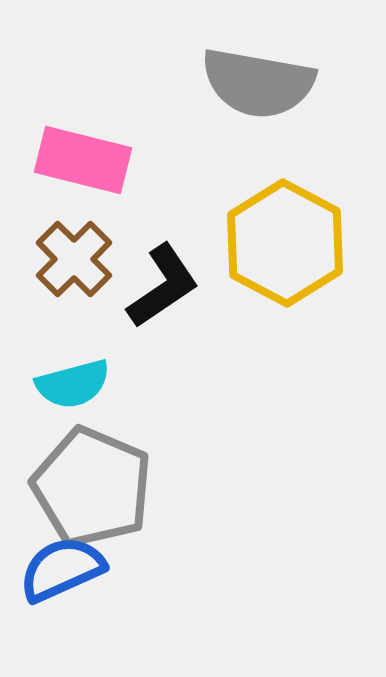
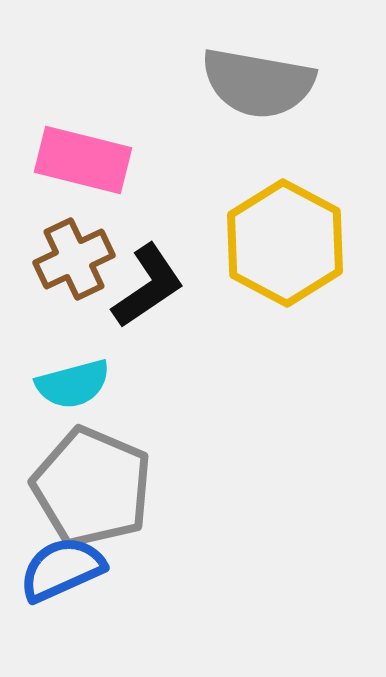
brown cross: rotated 20 degrees clockwise
black L-shape: moved 15 px left
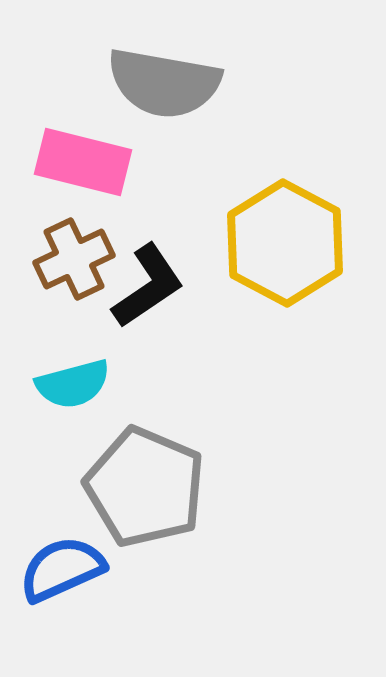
gray semicircle: moved 94 px left
pink rectangle: moved 2 px down
gray pentagon: moved 53 px right
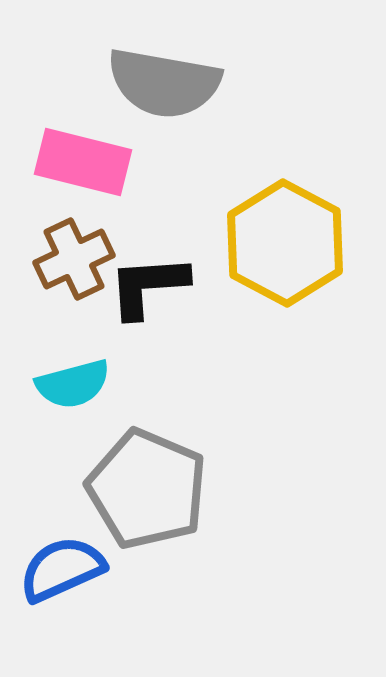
black L-shape: rotated 150 degrees counterclockwise
gray pentagon: moved 2 px right, 2 px down
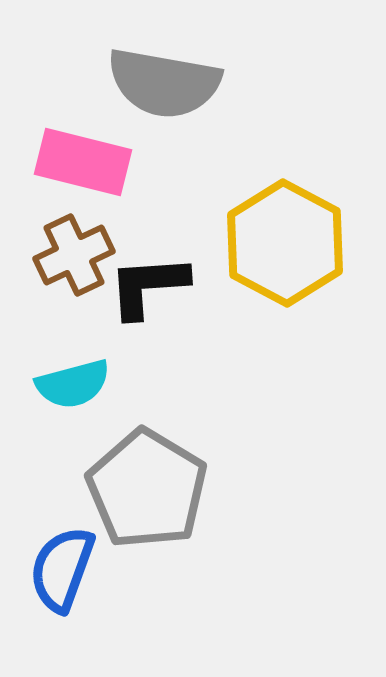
brown cross: moved 4 px up
gray pentagon: rotated 8 degrees clockwise
blue semicircle: rotated 46 degrees counterclockwise
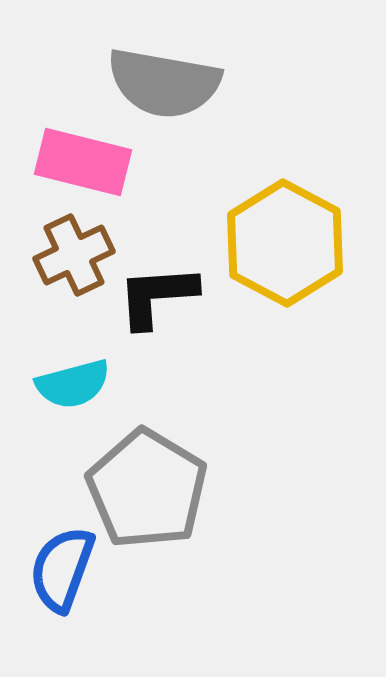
black L-shape: moved 9 px right, 10 px down
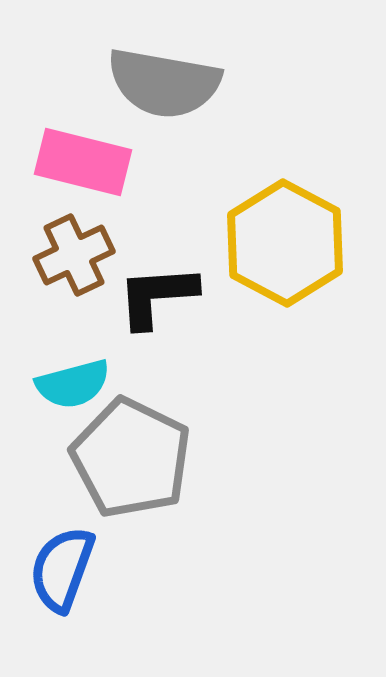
gray pentagon: moved 16 px left, 31 px up; rotated 5 degrees counterclockwise
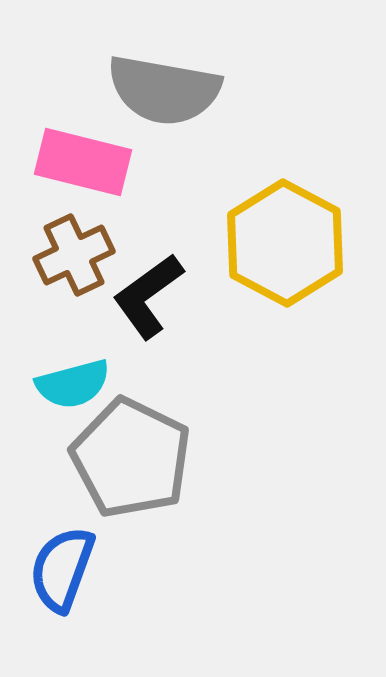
gray semicircle: moved 7 px down
black L-shape: moved 9 px left; rotated 32 degrees counterclockwise
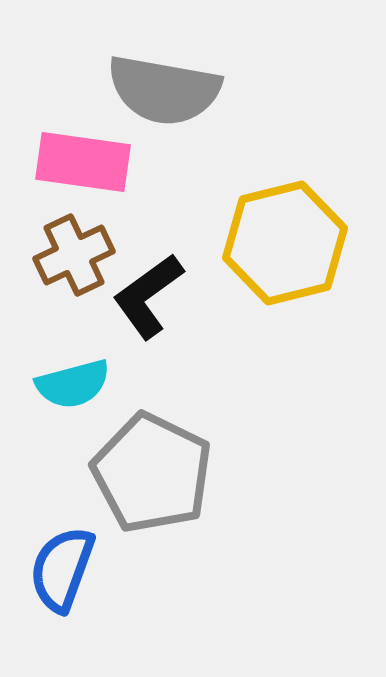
pink rectangle: rotated 6 degrees counterclockwise
yellow hexagon: rotated 18 degrees clockwise
gray pentagon: moved 21 px right, 15 px down
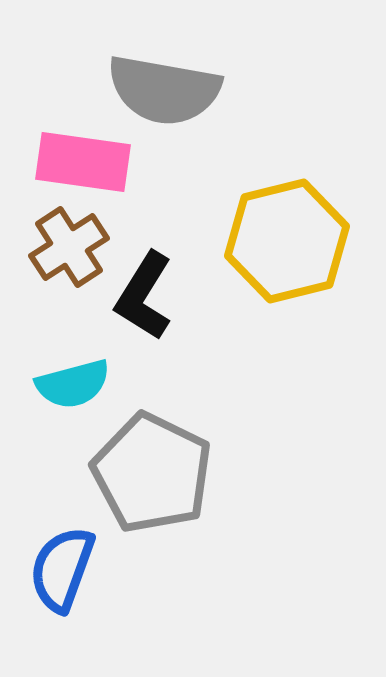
yellow hexagon: moved 2 px right, 2 px up
brown cross: moved 5 px left, 8 px up; rotated 8 degrees counterclockwise
black L-shape: moved 4 px left; rotated 22 degrees counterclockwise
